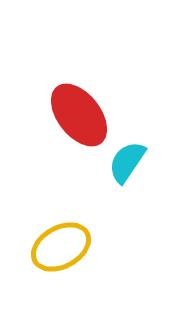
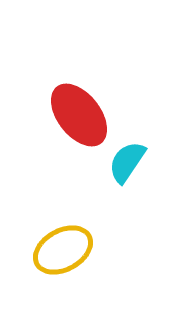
yellow ellipse: moved 2 px right, 3 px down
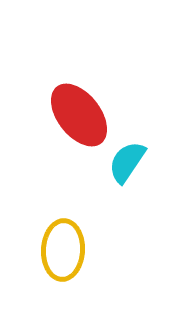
yellow ellipse: rotated 58 degrees counterclockwise
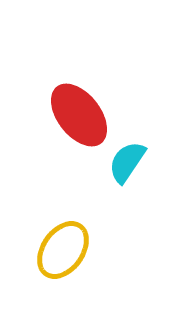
yellow ellipse: rotated 32 degrees clockwise
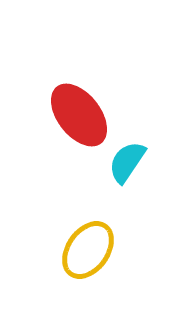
yellow ellipse: moved 25 px right
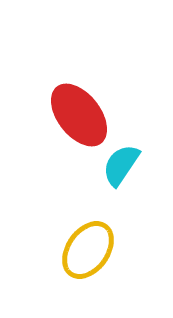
cyan semicircle: moved 6 px left, 3 px down
